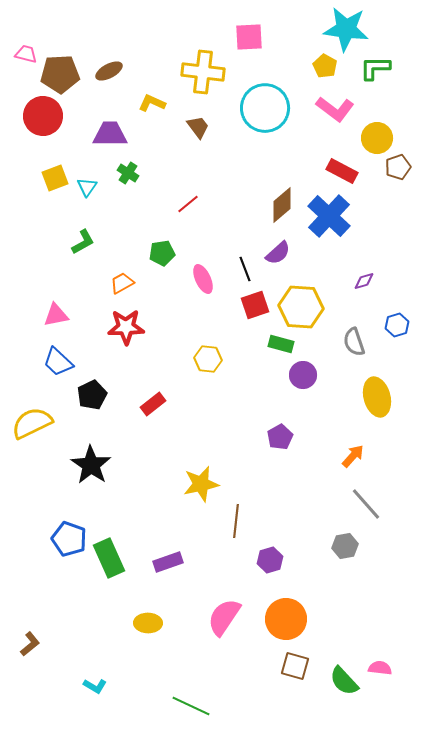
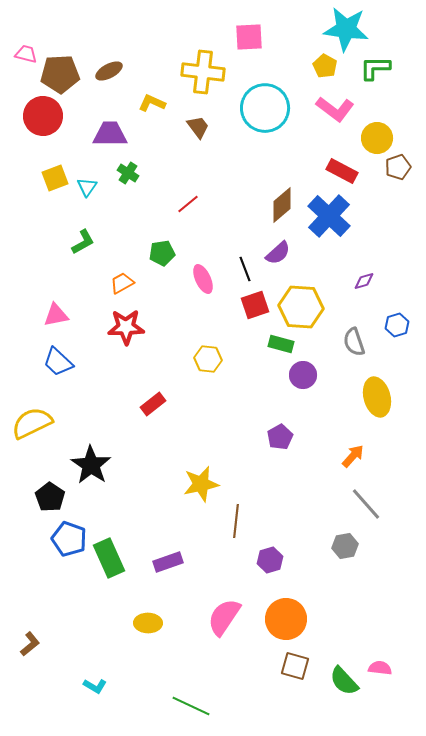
black pentagon at (92, 395): moved 42 px left, 102 px down; rotated 12 degrees counterclockwise
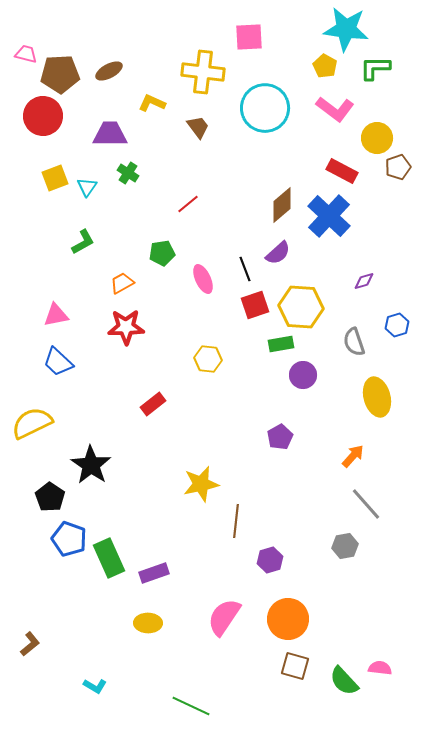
green rectangle at (281, 344): rotated 25 degrees counterclockwise
purple rectangle at (168, 562): moved 14 px left, 11 px down
orange circle at (286, 619): moved 2 px right
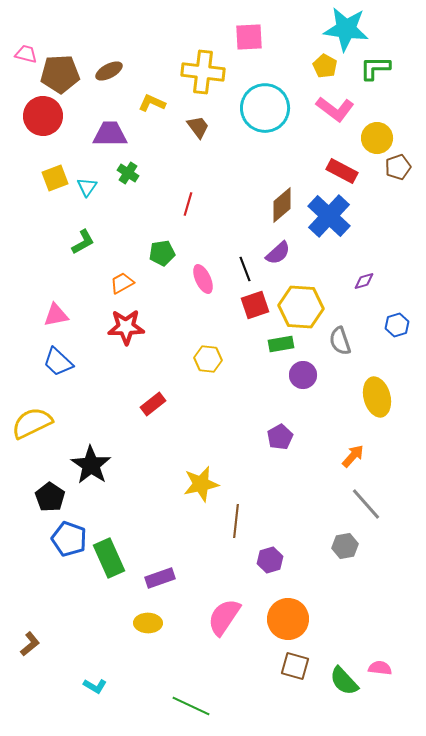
red line at (188, 204): rotated 35 degrees counterclockwise
gray semicircle at (354, 342): moved 14 px left, 1 px up
purple rectangle at (154, 573): moved 6 px right, 5 px down
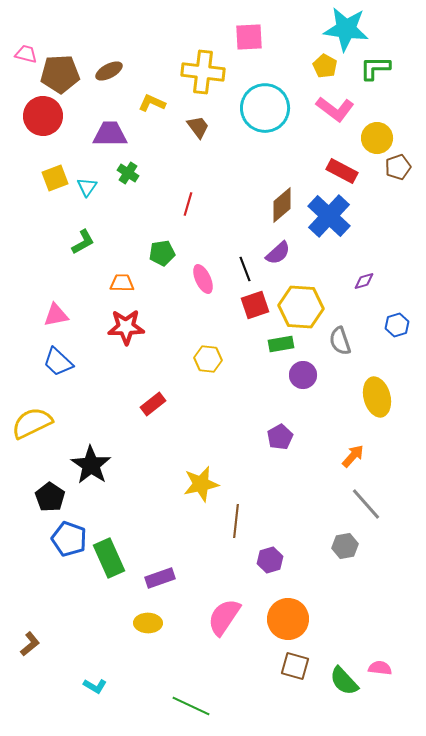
orange trapezoid at (122, 283): rotated 30 degrees clockwise
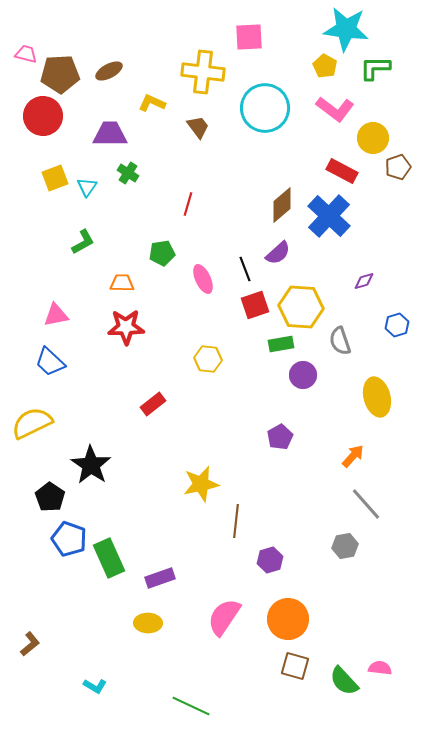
yellow circle at (377, 138): moved 4 px left
blue trapezoid at (58, 362): moved 8 px left
